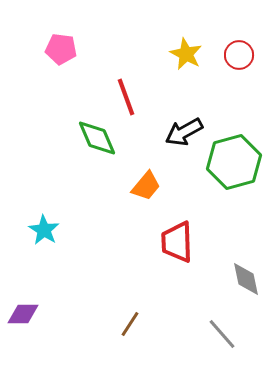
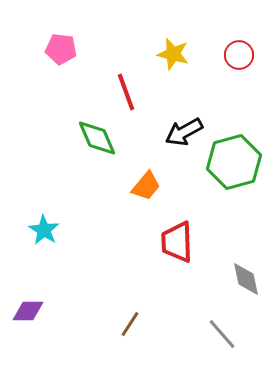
yellow star: moved 13 px left; rotated 12 degrees counterclockwise
red line: moved 5 px up
purple diamond: moved 5 px right, 3 px up
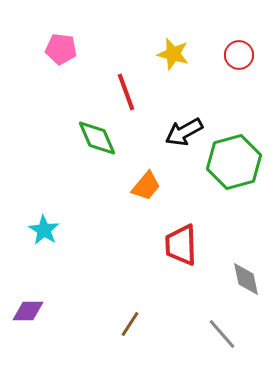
red trapezoid: moved 4 px right, 3 px down
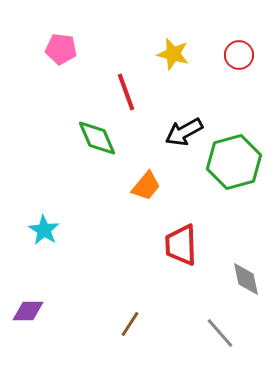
gray line: moved 2 px left, 1 px up
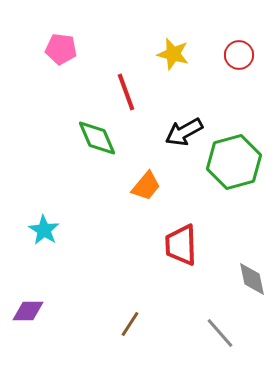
gray diamond: moved 6 px right
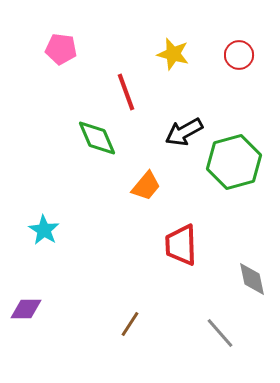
purple diamond: moved 2 px left, 2 px up
